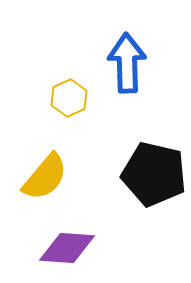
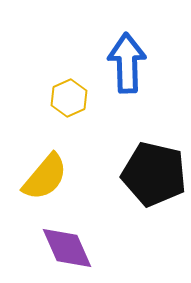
purple diamond: rotated 62 degrees clockwise
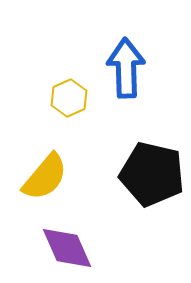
blue arrow: moved 1 px left, 5 px down
black pentagon: moved 2 px left
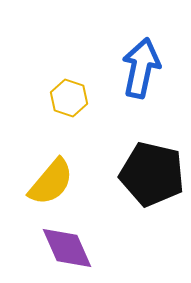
blue arrow: moved 15 px right; rotated 14 degrees clockwise
yellow hexagon: rotated 18 degrees counterclockwise
yellow semicircle: moved 6 px right, 5 px down
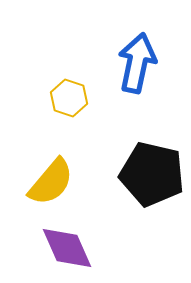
blue arrow: moved 4 px left, 5 px up
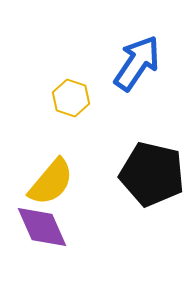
blue arrow: rotated 22 degrees clockwise
yellow hexagon: moved 2 px right
purple diamond: moved 25 px left, 21 px up
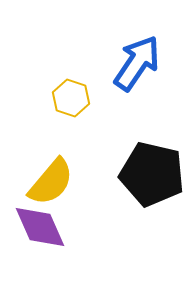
purple diamond: moved 2 px left
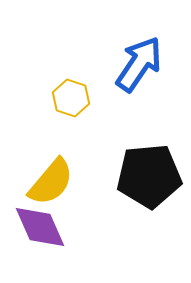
blue arrow: moved 2 px right, 1 px down
black pentagon: moved 3 px left, 2 px down; rotated 18 degrees counterclockwise
